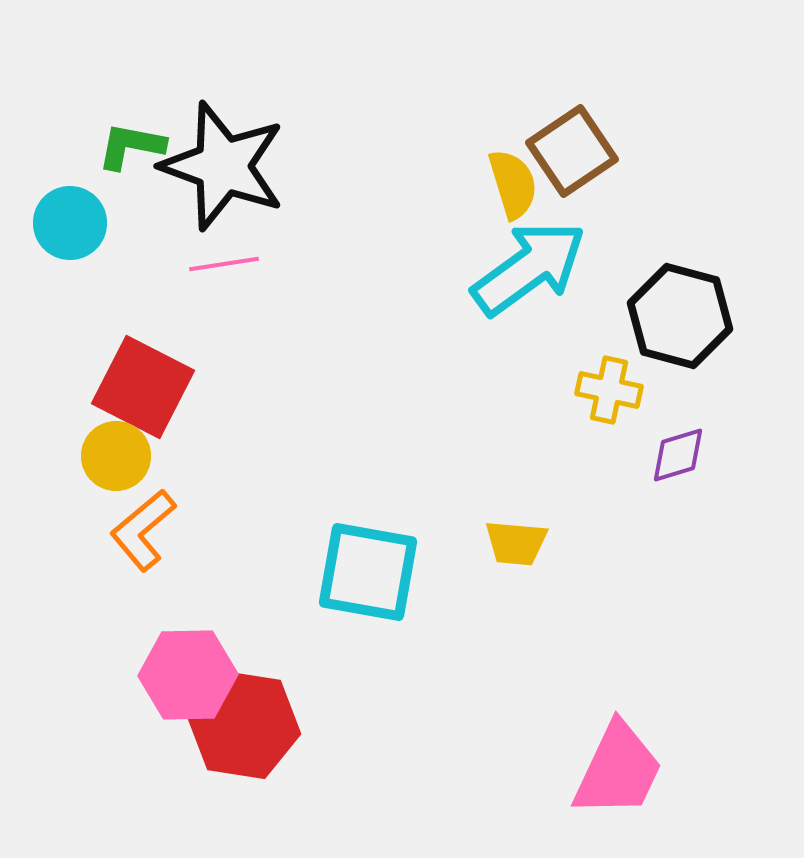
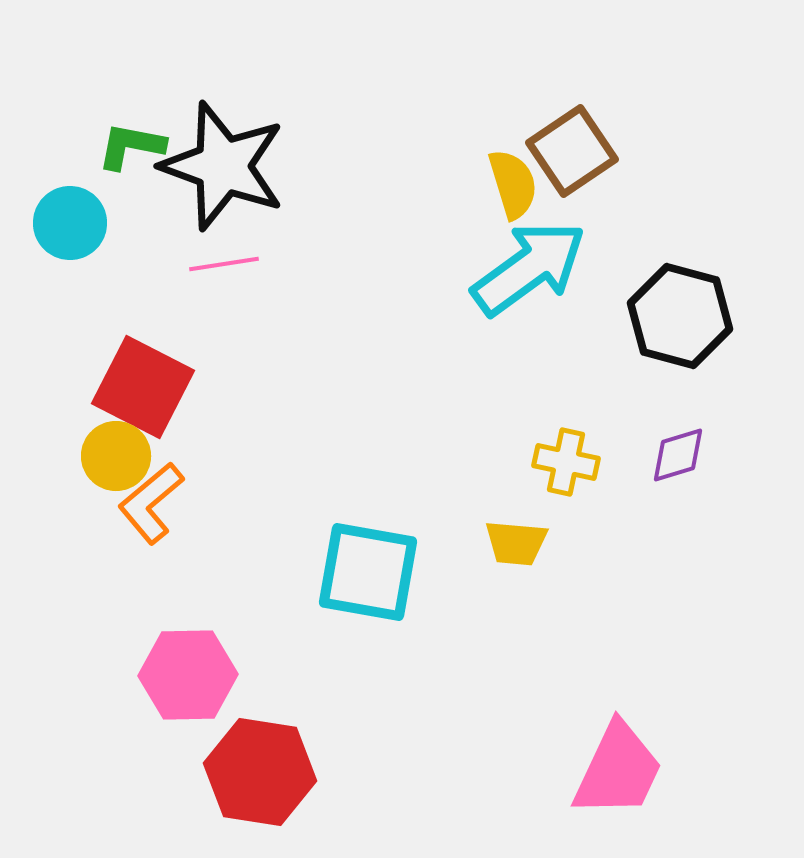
yellow cross: moved 43 px left, 72 px down
orange L-shape: moved 8 px right, 27 px up
red hexagon: moved 16 px right, 47 px down
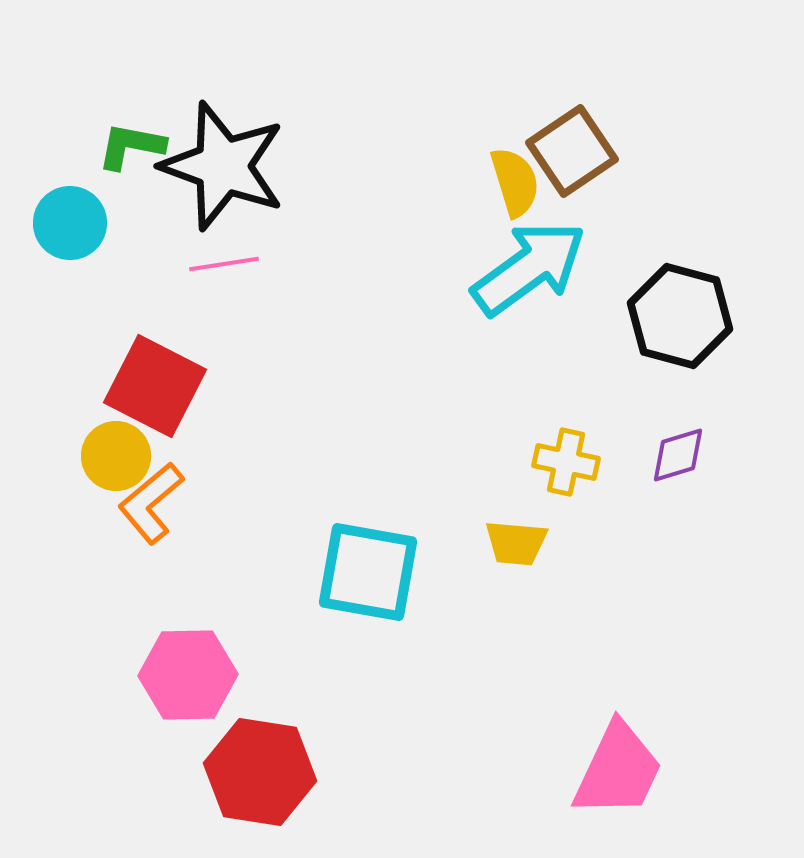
yellow semicircle: moved 2 px right, 2 px up
red square: moved 12 px right, 1 px up
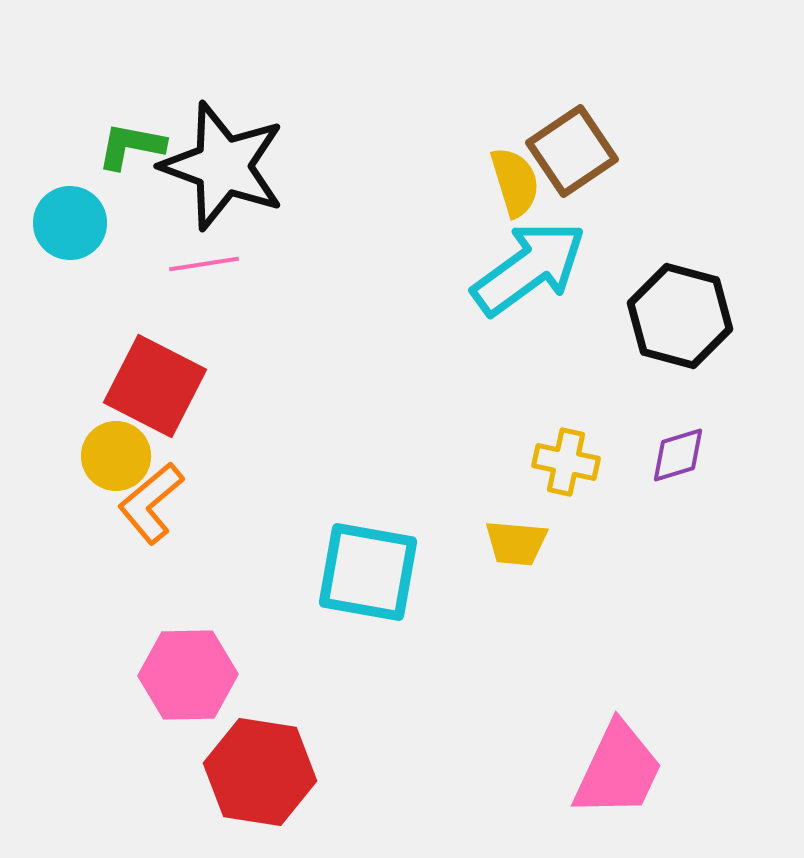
pink line: moved 20 px left
